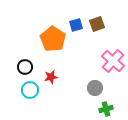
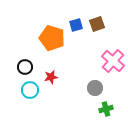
orange pentagon: moved 1 px left, 1 px up; rotated 15 degrees counterclockwise
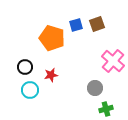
red star: moved 2 px up
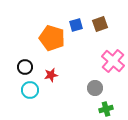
brown square: moved 3 px right
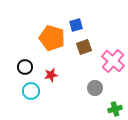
brown square: moved 16 px left, 23 px down
cyan circle: moved 1 px right, 1 px down
green cross: moved 9 px right
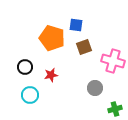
blue square: rotated 24 degrees clockwise
pink cross: rotated 25 degrees counterclockwise
cyan circle: moved 1 px left, 4 px down
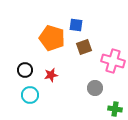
black circle: moved 3 px down
green cross: rotated 24 degrees clockwise
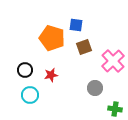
pink cross: rotated 30 degrees clockwise
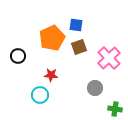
orange pentagon: rotated 30 degrees clockwise
brown square: moved 5 px left
pink cross: moved 4 px left, 3 px up
black circle: moved 7 px left, 14 px up
red star: rotated 16 degrees clockwise
cyan circle: moved 10 px right
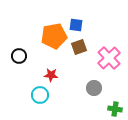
orange pentagon: moved 2 px right, 2 px up; rotated 15 degrees clockwise
black circle: moved 1 px right
gray circle: moved 1 px left
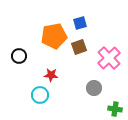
blue square: moved 4 px right, 2 px up; rotated 24 degrees counterclockwise
